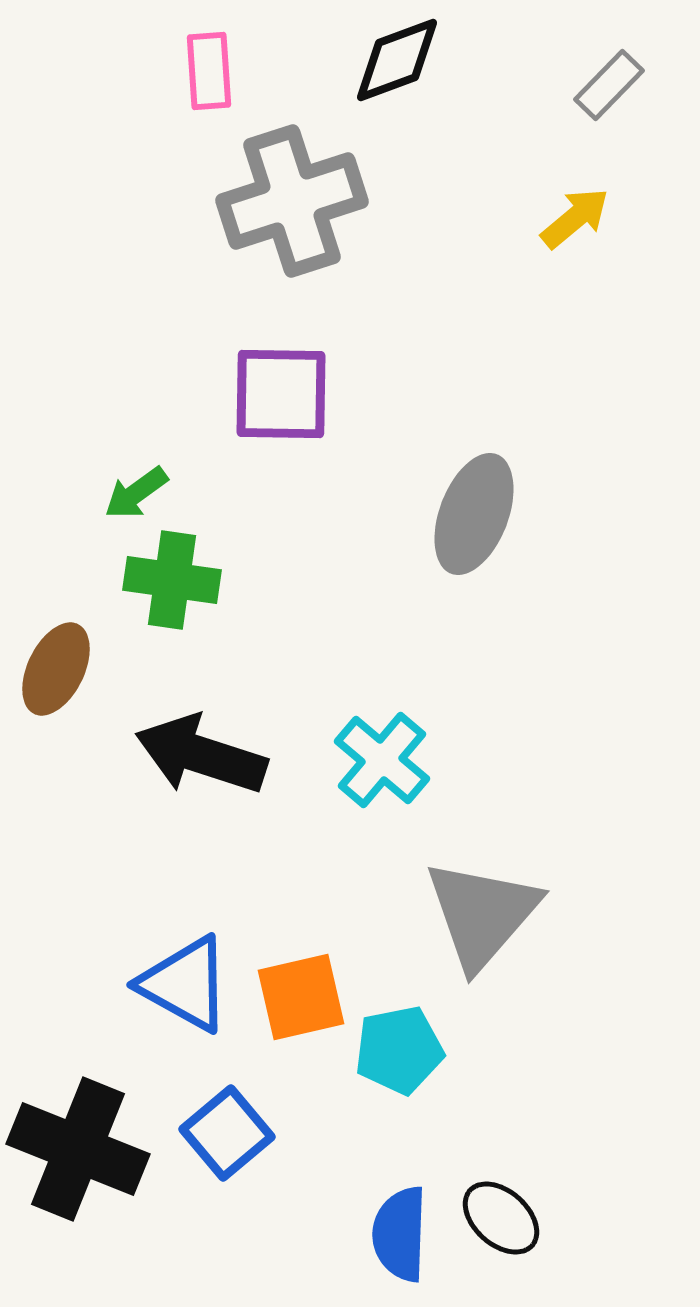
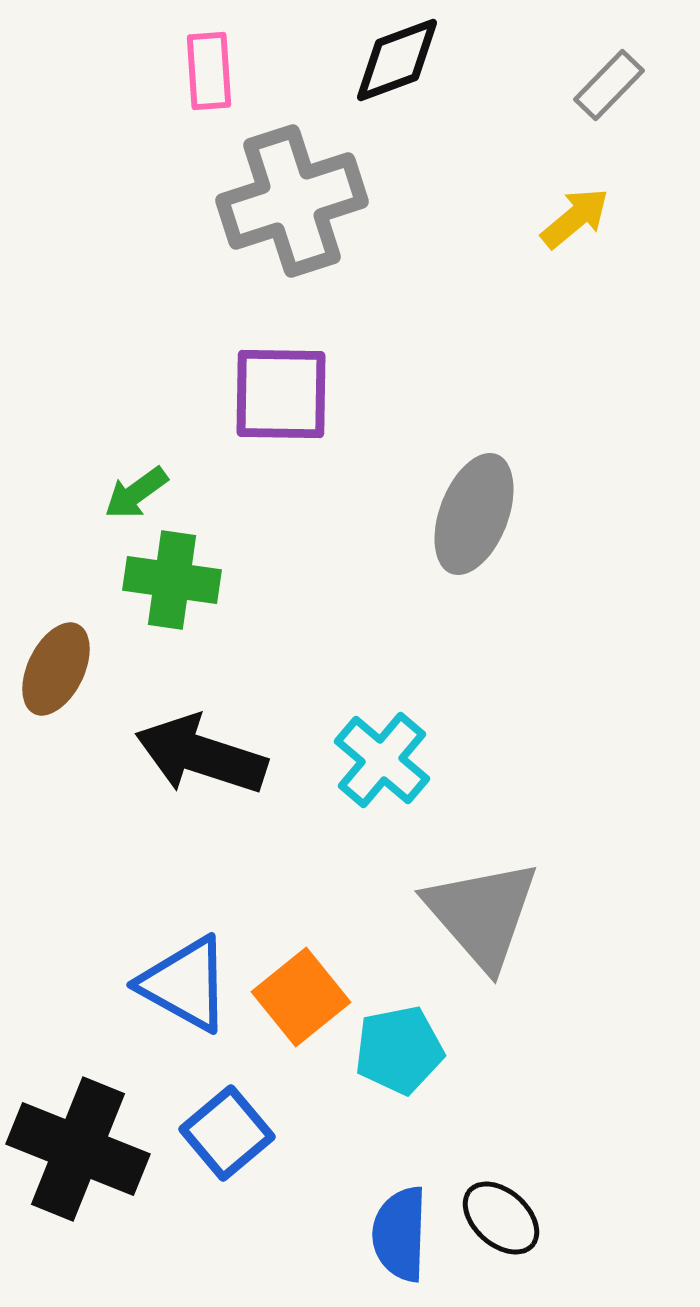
gray triangle: rotated 22 degrees counterclockwise
orange square: rotated 26 degrees counterclockwise
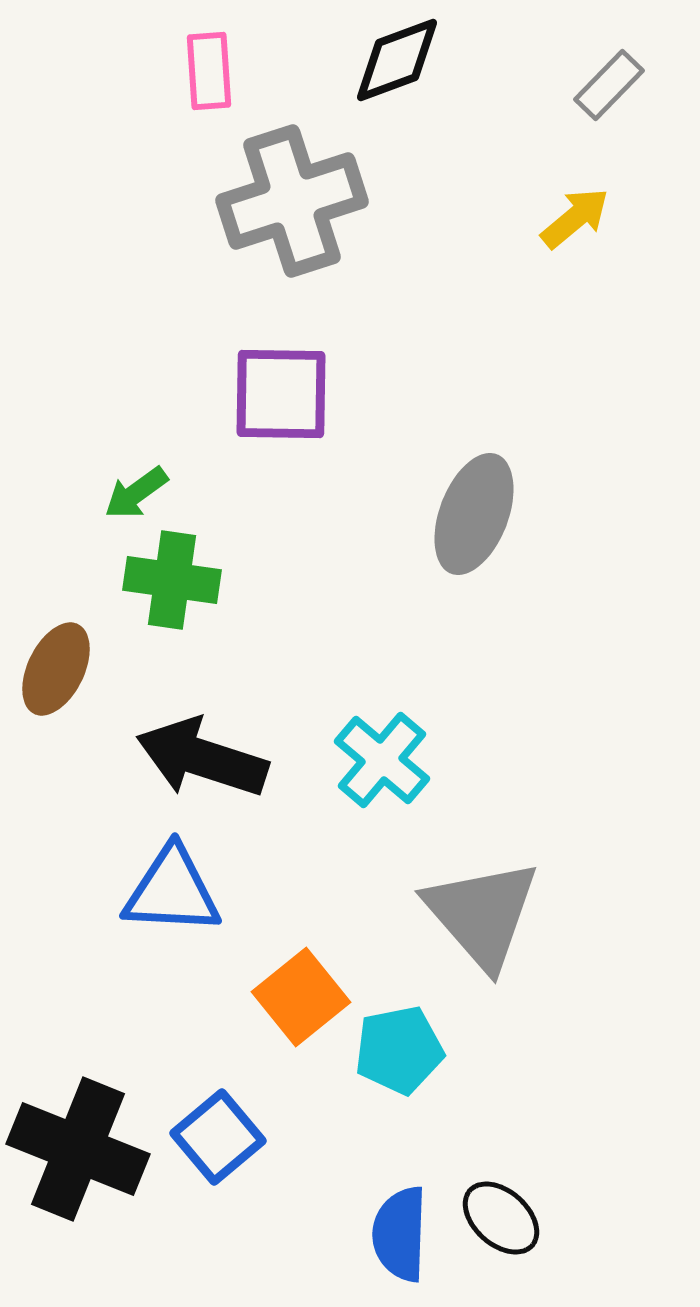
black arrow: moved 1 px right, 3 px down
blue triangle: moved 13 px left, 93 px up; rotated 26 degrees counterclockwise
blue square: moved 9 px left, 4 px down
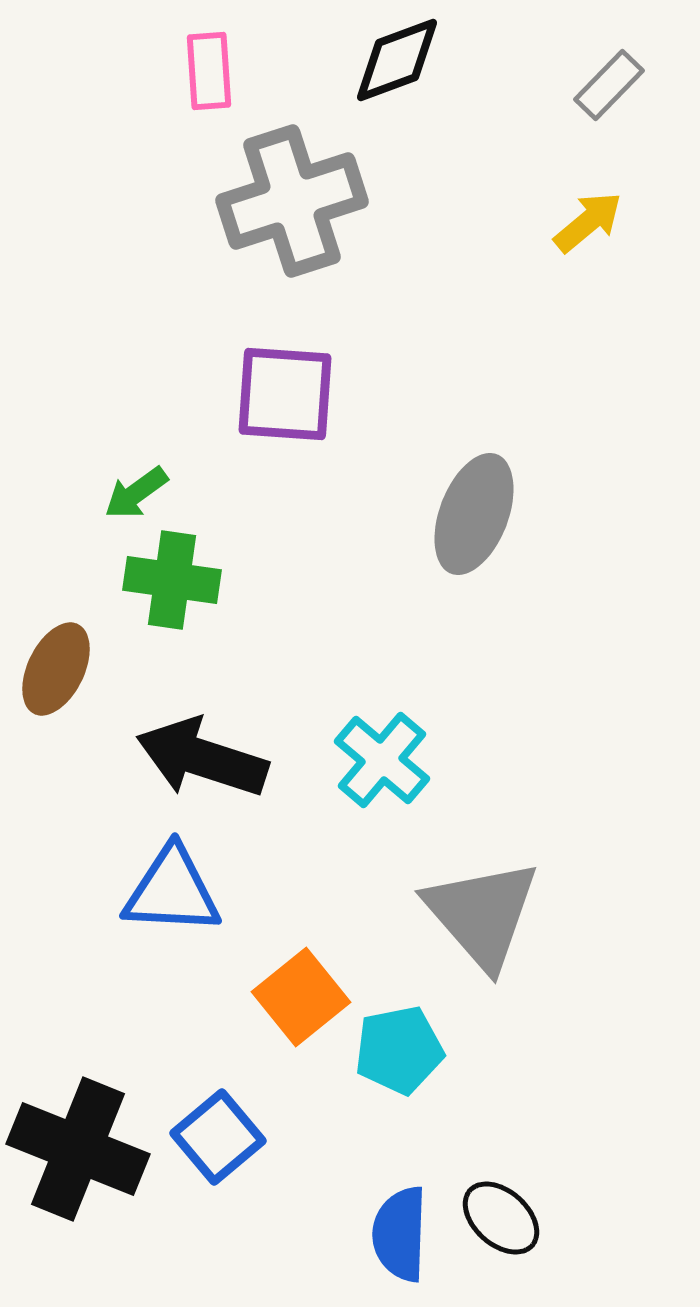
yellow arrow: moved 13 px right, 4 px down
purple square: moved 4 px right; rotated 3 degrees clockwise
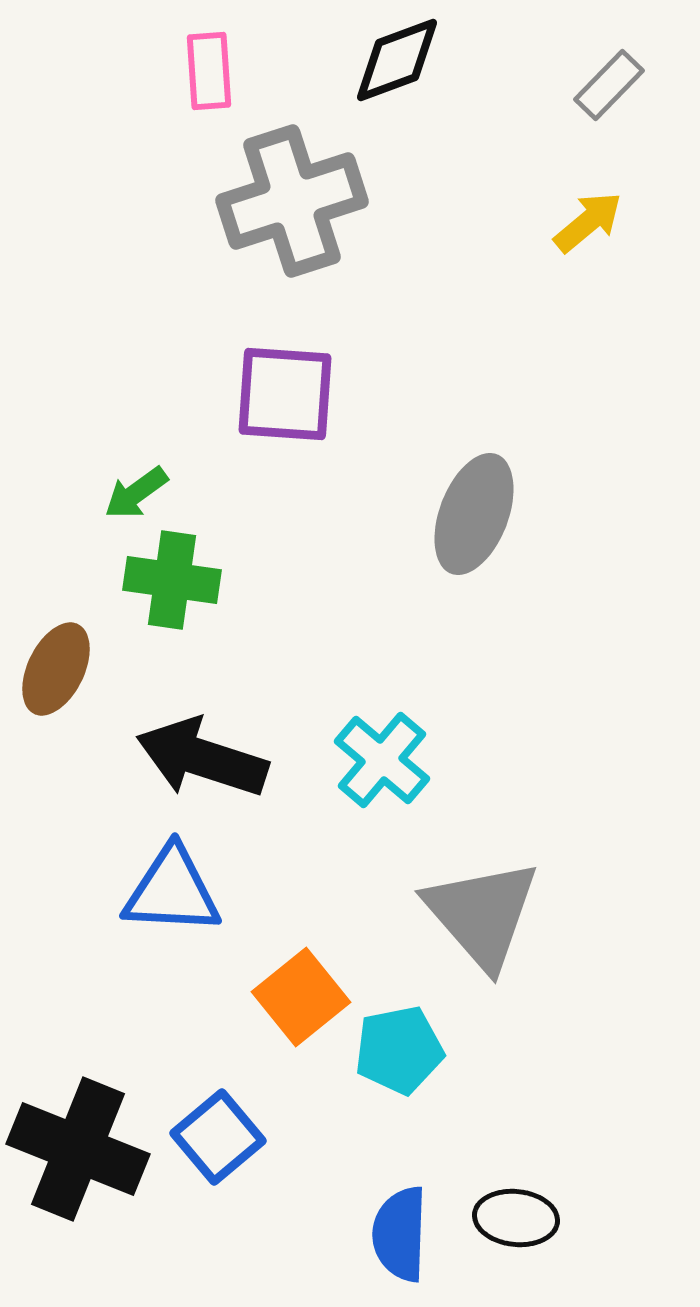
black ellipse: moved 15 px right; rotated 36 degrees counterclockwise
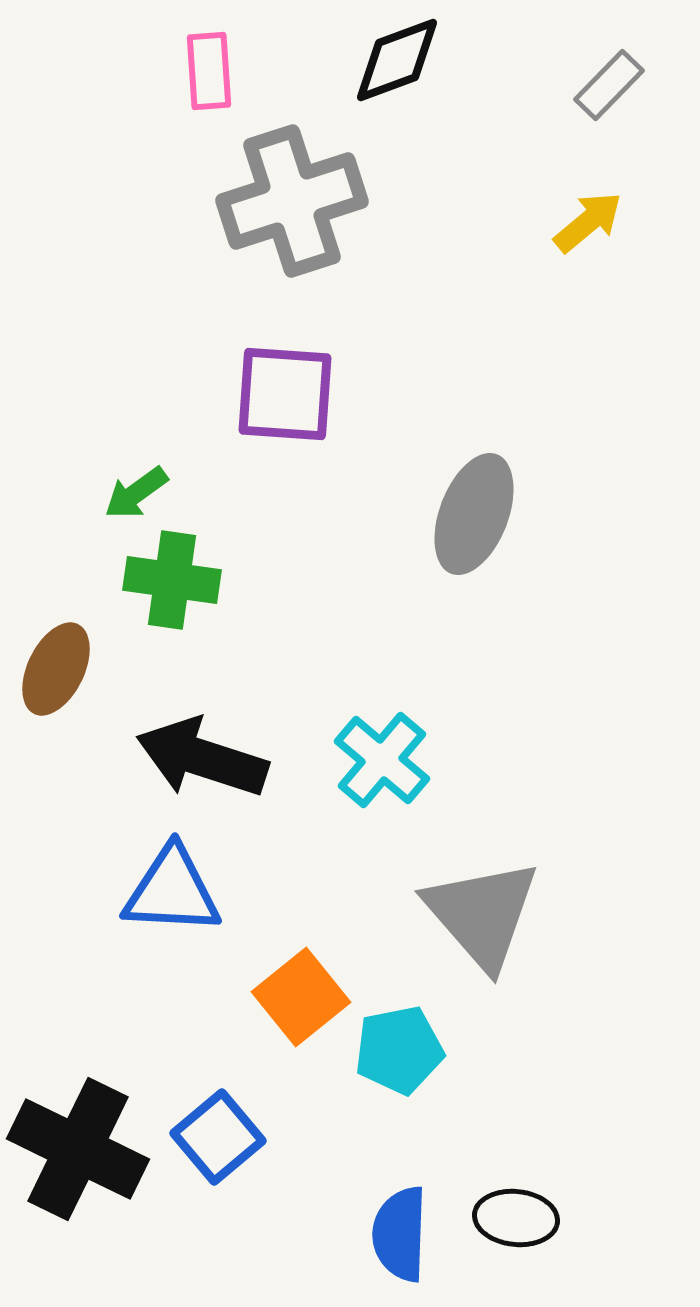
black cross: rotated 4 degrees clockwise
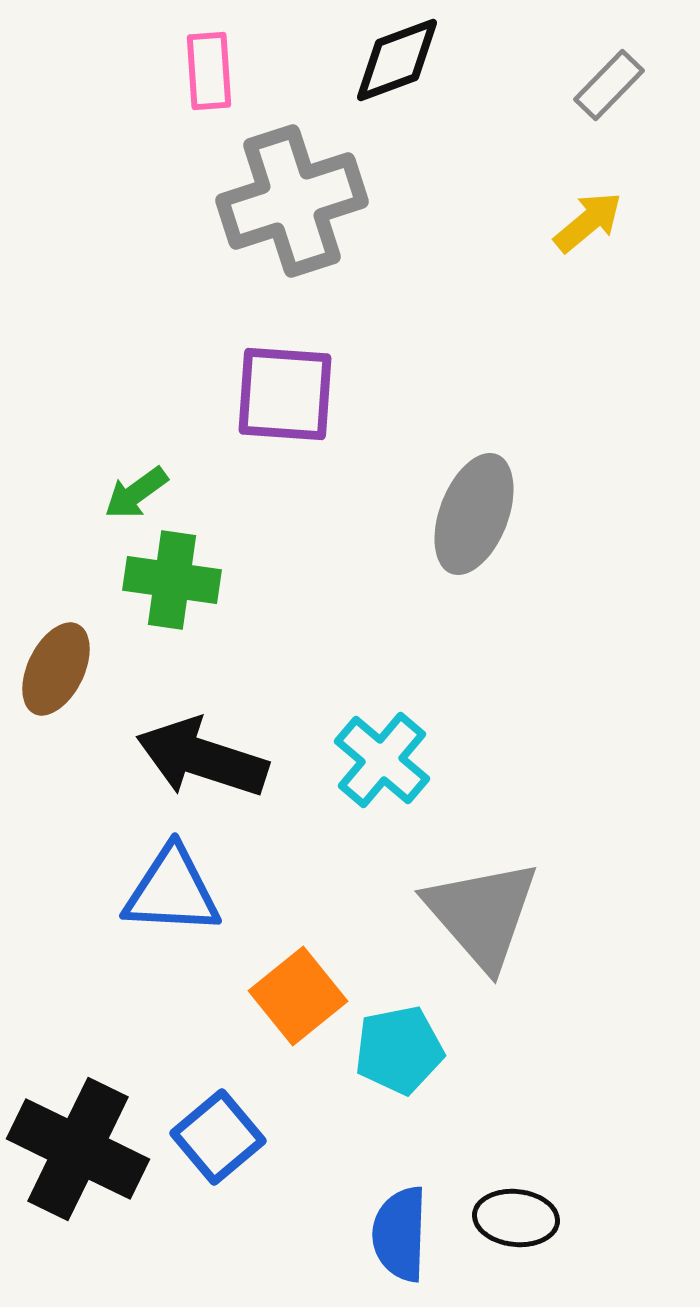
orange square: moved 3 px left, 1 px up
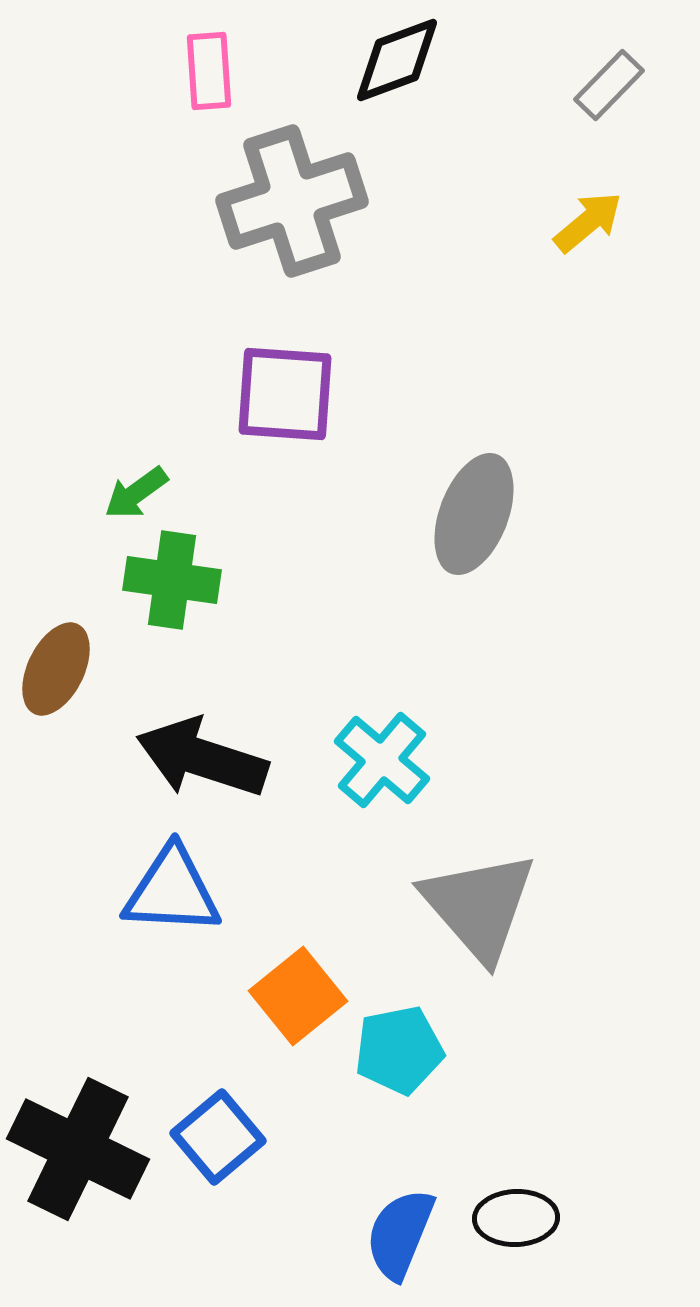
gray triangle: moved 3 px left, 8 px up
black ellipse: rotated 8 degrees counterclockwise
blue semicircle: rotated 20 degrees clockwise
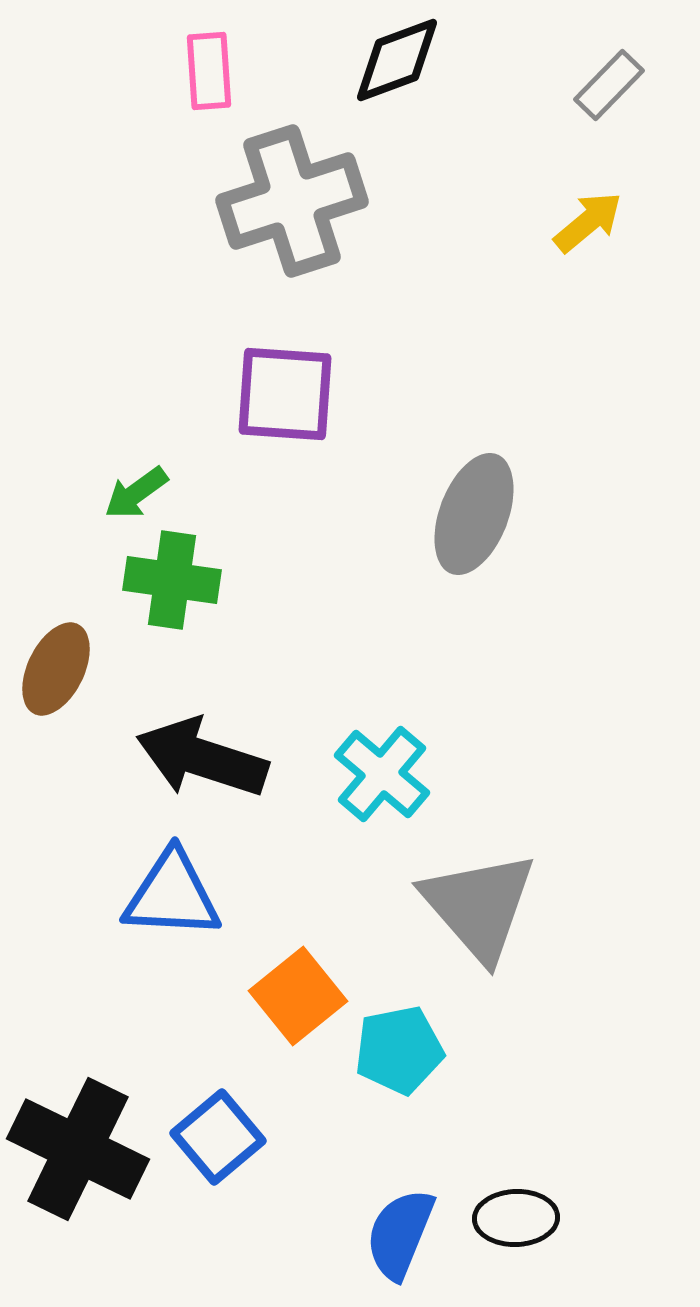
cyan cross: moved 14 px down
blue triangle: moved 4 px down
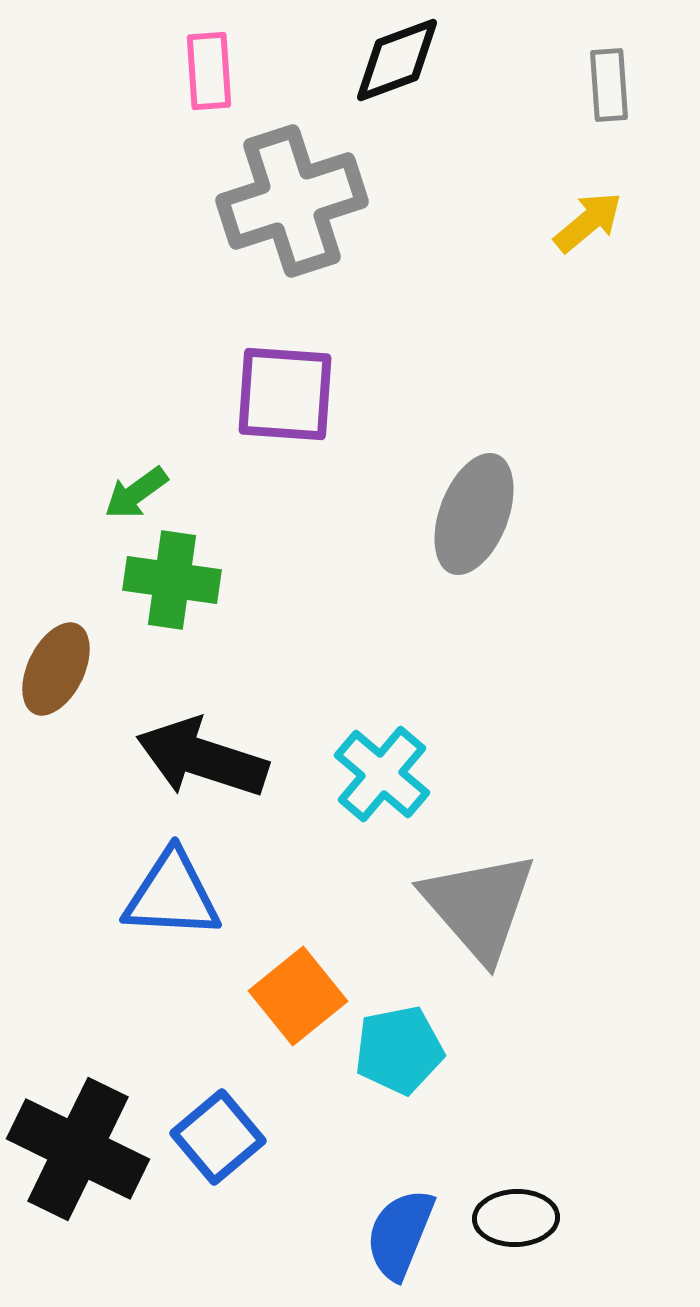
gray rectangle: rotated 48 degrees counterclockwise
